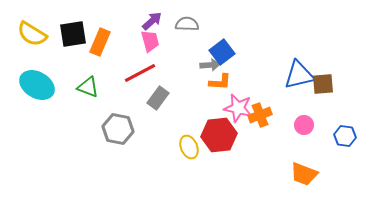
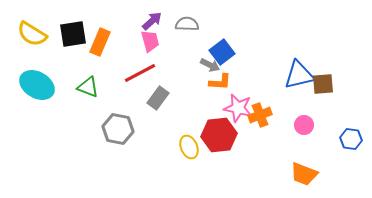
gray arrow: rotated 30 degrees clockwise
blue hexagon: moved 6 px right, 3 px down
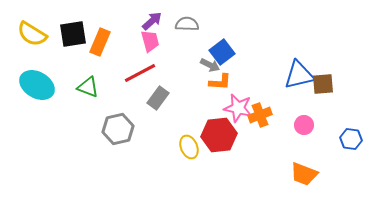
gray hexagon: rotated 24 degrees counterclockwise
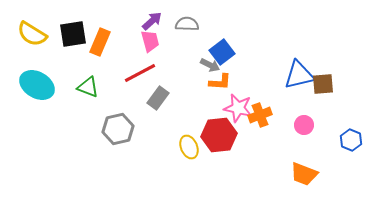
blue hexagon: moved 1 px down; rotated 15 degrees clockwise
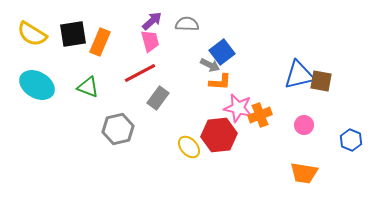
brown square: moved 2 px left, 3 px up; rotated 15 degrees clockwise
yellow ellipse: rotated 20 degrees counterclockwise
orange trapezoid: moved 1 px up; rotated 12 degrees counterclockwise
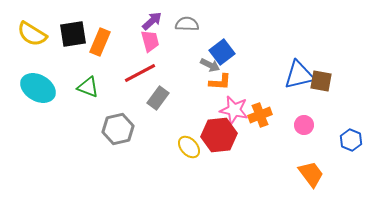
cyan ellipse: moved 1 px right, 3 px down
pink star: moved 4 px left, 2 px down
orange trapezoid: moved 7 px right, 1 px down; rotated 136 degrees counterclockwise
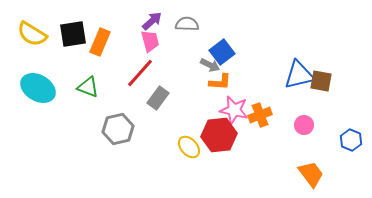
red line: rotated 20 degrees counterclockwise
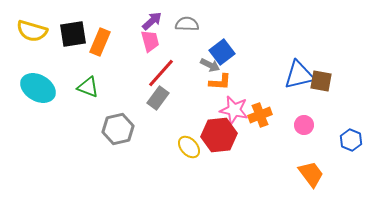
yellow semicircle: moved 3 px up; rotated 16 degrees counterclockwise
red line: moved 21 px right
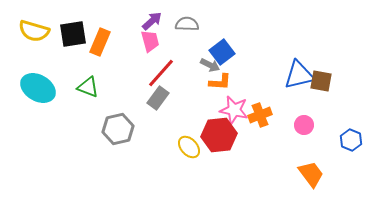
yellow semicircle: moved 2 px right
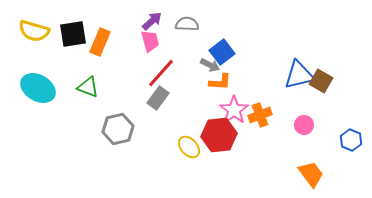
brown square: rotated 20 degrees clockwise
pink star: rotated 24 degrees clockwise
